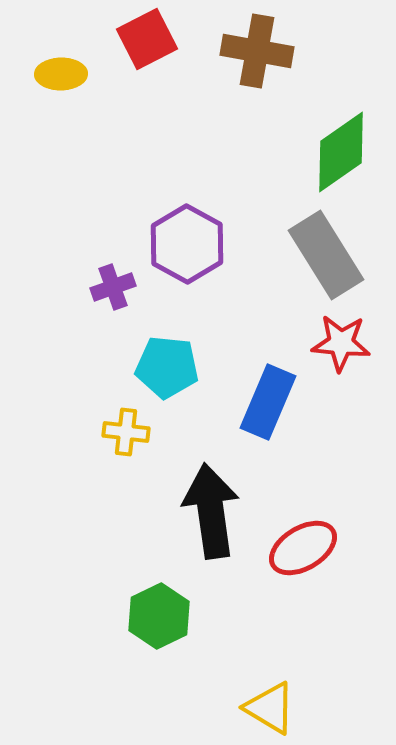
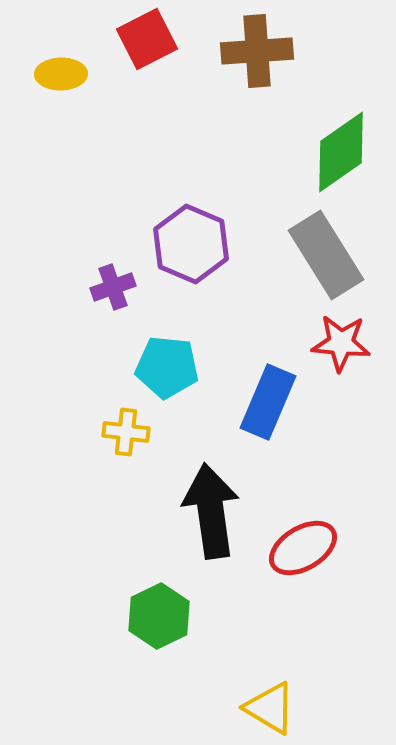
brown cross: rotated 14 degrees counterclockwise
purple hexagon: moved 4 px right; rotated 6 degrees counterclockwise
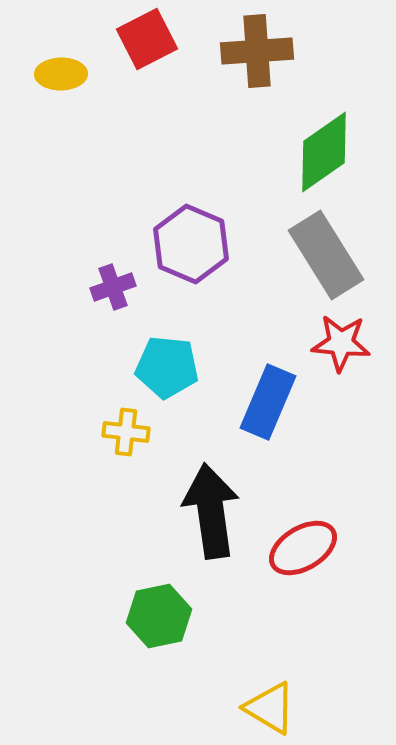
green diamond: moved 17 px left
green hexagon: rotated 14 degrees clockwise
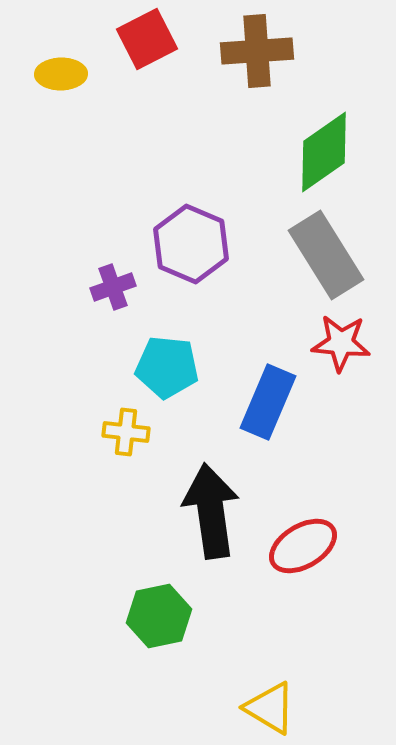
red ellipse: moved 2 px up
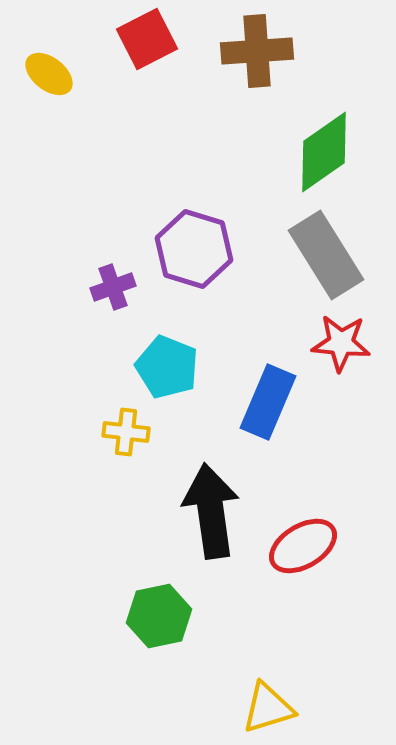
yellow ellipse: moved 12 px left; rotated 39 degrees clockwise
purple hexagon: moved 3 px right, 5 px down; rotated 6 degrees counterclockwise
cyan pentagon: rotated 16 degrees clockwise
yellow triangle: moved 2 px left; rotated 48 degrees counterclockwise
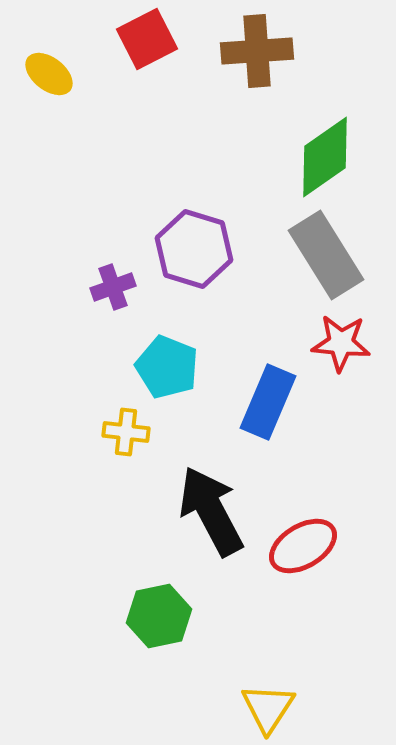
green diamond: moved 1 px right, 5 px down
black arrow: rotated 20 degrees counterclockwise
yellow triangle: rotated 40 degrees counterclockwise
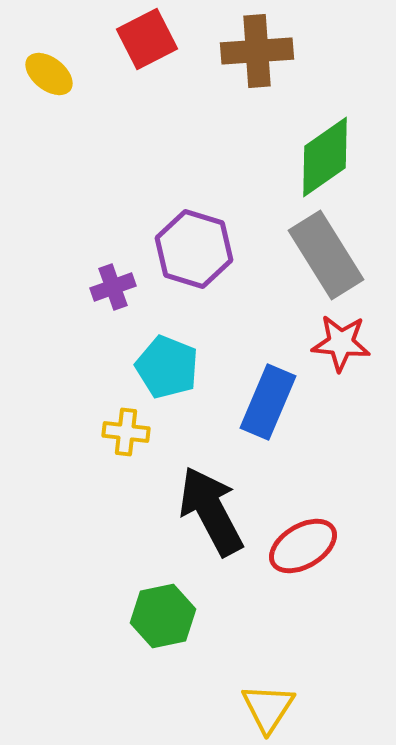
green hexagon: moved 4 px right
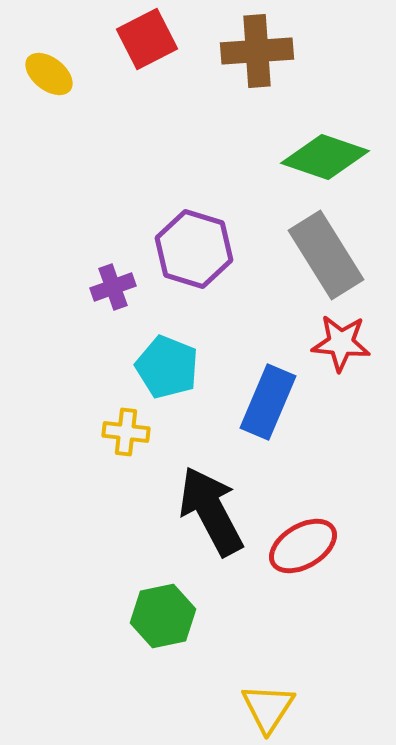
green diamond: rotated 54 degrees clockwise
